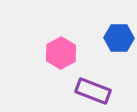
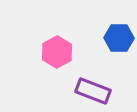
pink hexagon: moved 4 px left, 1 px up
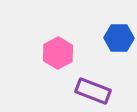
pink hexagon: moved 1 px right, 1 px down
